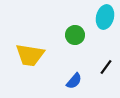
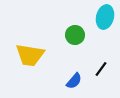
black line: moved 5 px left, 2 px down
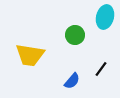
blue semicircle: moved 2 px left
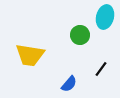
green circle: moved 5 px right
blue semicircle: moved 3 px left, 3 px down
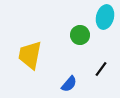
yellow trapezoid: rotated 92 degrees clockwise
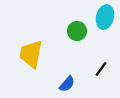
green circle: moved 3 px left, 4 px up
yellow trapezoid: moved 1 px right, 1 px up
blue semicircle: moved 2 px left
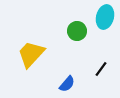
yellow trapezoid: rotated 32 degrees clockwise
